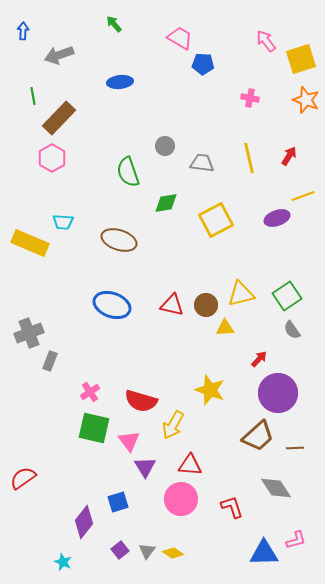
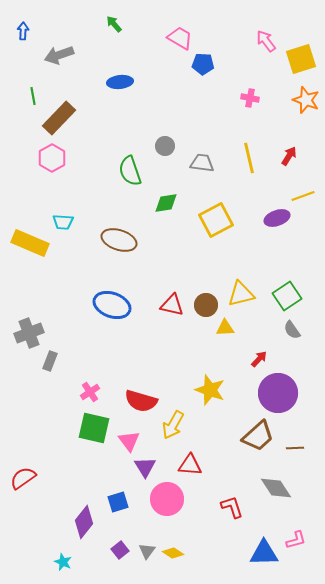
green semicircle at (128, 172): moved 2 px right, 1 px up
pink circle at (181, 499): moved 14 px left
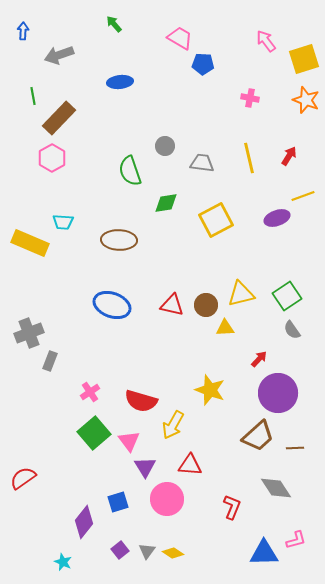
yellow square at (301, 59): moved 3 px right
brown ellipse at (119, 240): rotated 16 degrees counterclockwise
green square at (94, 428): moved 5 px down; rotated 36 degrees clockwise
red L-shape at (232, 507): rotated 40 degrees clockwise
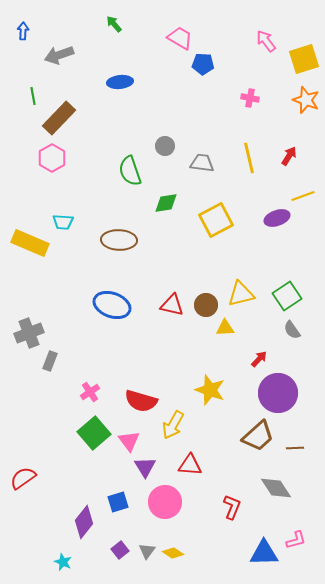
pink circle at (167, 499): moved 2 px left, 3 px down
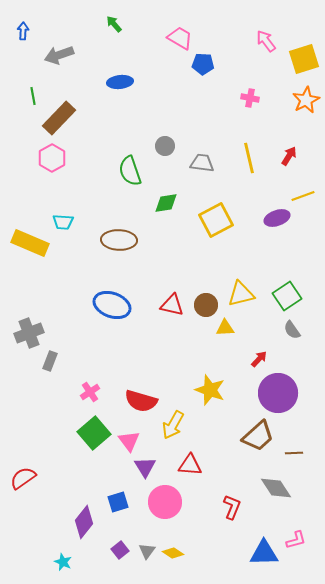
orange star at (306, 100): rotated 24 degrees clockwise
brown line at (295, 448): moved 1 px left, 5 px down
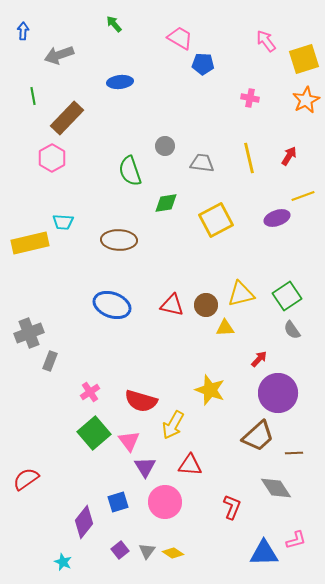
brown rectangle at (59, 118): moved 8 px right
yellow rectangle at (30, 243): rotated 36 degrees counterclockwise
red semicircle at (23, 478): moved 3 px right, 1 px down
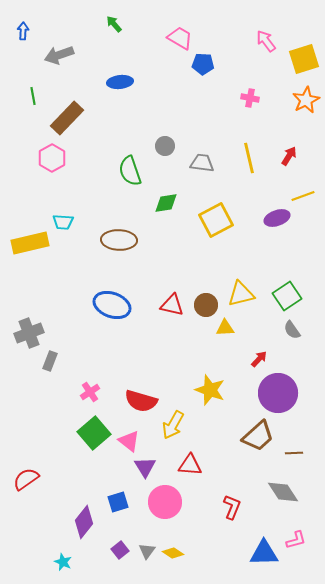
pink triangle at (129, 441): rotated 15 degrees counterclockwise
gray diamond at (276, 488): moved 7 px right, 4 px down
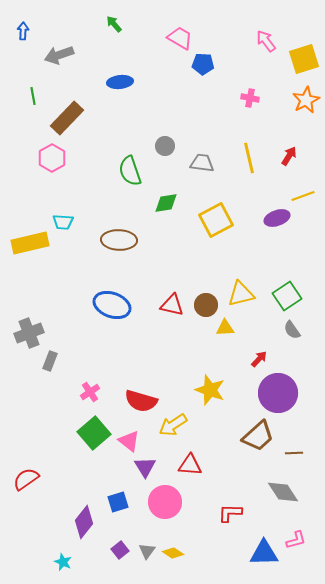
yellow arrow at (173, 425): rotated 28 degrees clockwise
red L-shape at (232, 507): moved 2 px left, 6 px down; rotated 110 degrees counterclockwise
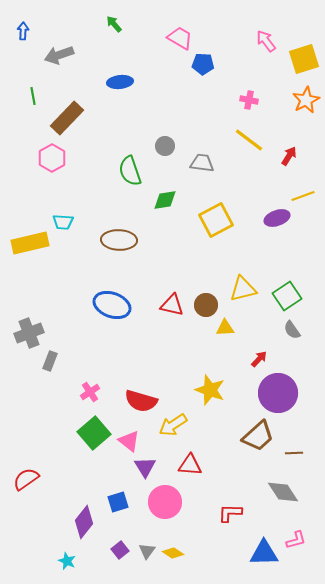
pink cross at (250, 98): moved 1 px left, 2 px down
yellow line at (249, 158): moved 18 px up; rotated 40 degrees counterclockwise
green diamond at (166, 203): moved 1 px left, 3 px up
yellow triangle at (241, 294): moved 2 px right, 5 px up
cyan star at (63, 562): moved 4 px right, 1 px up
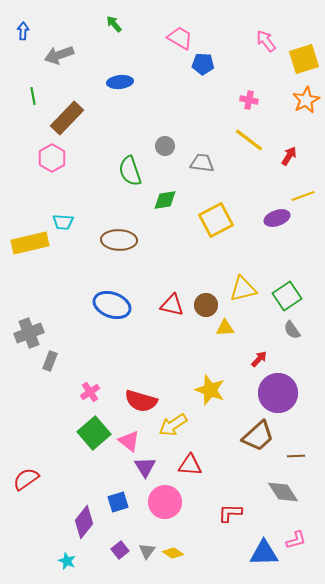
brown line at (294, 453): moved 2 px right, 3 px down
